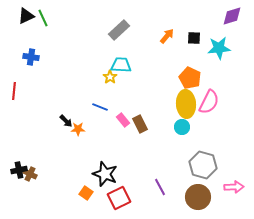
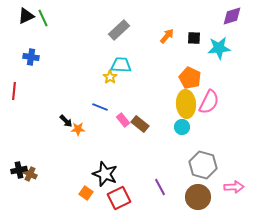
brown rectangle: rotated 24 degrees counterclockwise
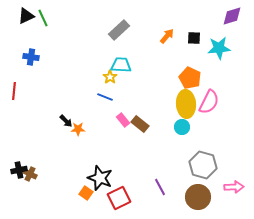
blue line: moved 5 px right, 10 px up
black star: moved 5 px left, 4 px down
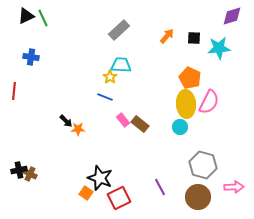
cyan circle: moved 2 px left
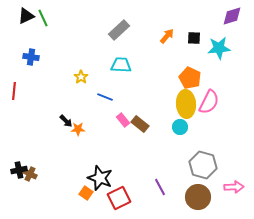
yellow star: moved 29 px left
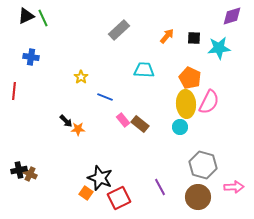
cyan trapezoid: moved 23 px right, 5 px down
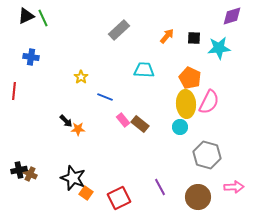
gray hexagon: moved 4 px right, 10 px up
black star: moved 27 px left
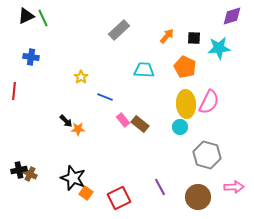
orange pentagon: moved 5 px left, 11 px up
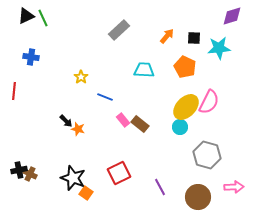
yellow ellipse: moved 3 px down; rotated 48 degrees clockwise
orange star: rotated 16 degrees clockwise
red square: moved 25 px up
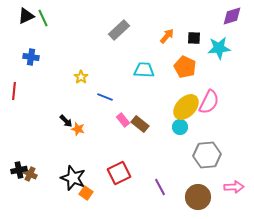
gray hexagon: rotated 20 degrees counterclockwise
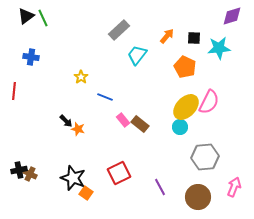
black triangle: rotated 12 degrees counterclockwise
cyan trapezoid: moved 7 px left, 15 px up; rotated 55 degrees counterclockwise
gray hexagon: moved 2 px left, 2 px down
pink arrow: rotated 66 degrees counterclockwise
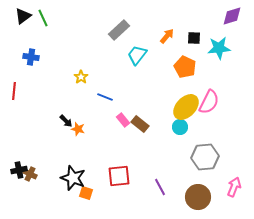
black triangle: moved 3 px left
red square: moved 3 px down; rotated 20 degrees clockwise
orange square: rotated 16 degrees counterclockwise
